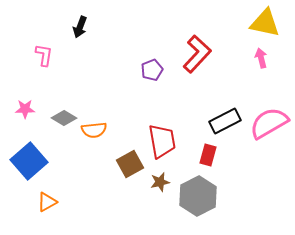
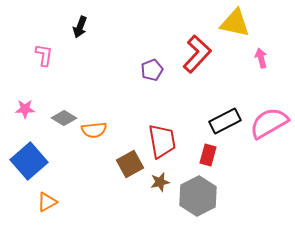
yellow triangle: moved 30 px left
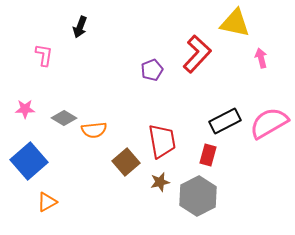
brown square: moved 4 px left, 2 px up; rotated 12 degrees counterclockwise
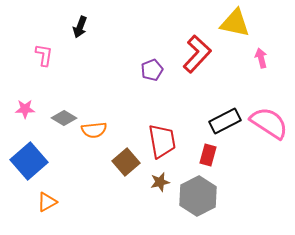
pink semicircle: rotated 63 degrees clockwise
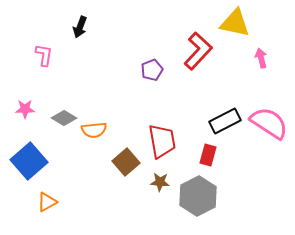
red L-shape: moved 1 px right, 3 px up
brown star: rotated 18 degrees clockwise
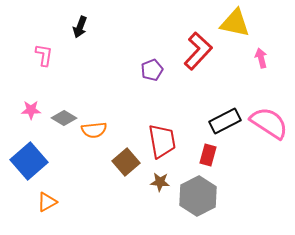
pink star: moved 6 px right, 1 px down
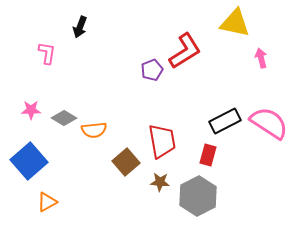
red L-shape: moved 13 px left; rotated 15 degrees clockwise
pink L-shape: moved 3 px right, 2 px up
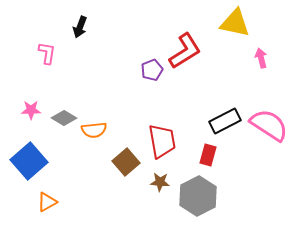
pink semicircle: moved 2 px down
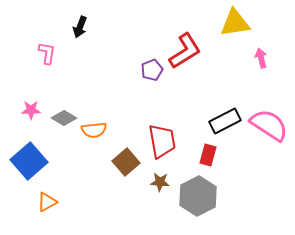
yellow triangle: rotated 20 degrees counterclockwise
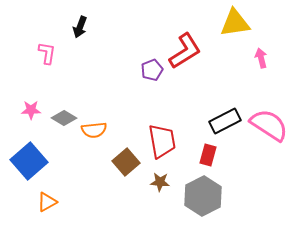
gray hexagon: moved 5 px right
